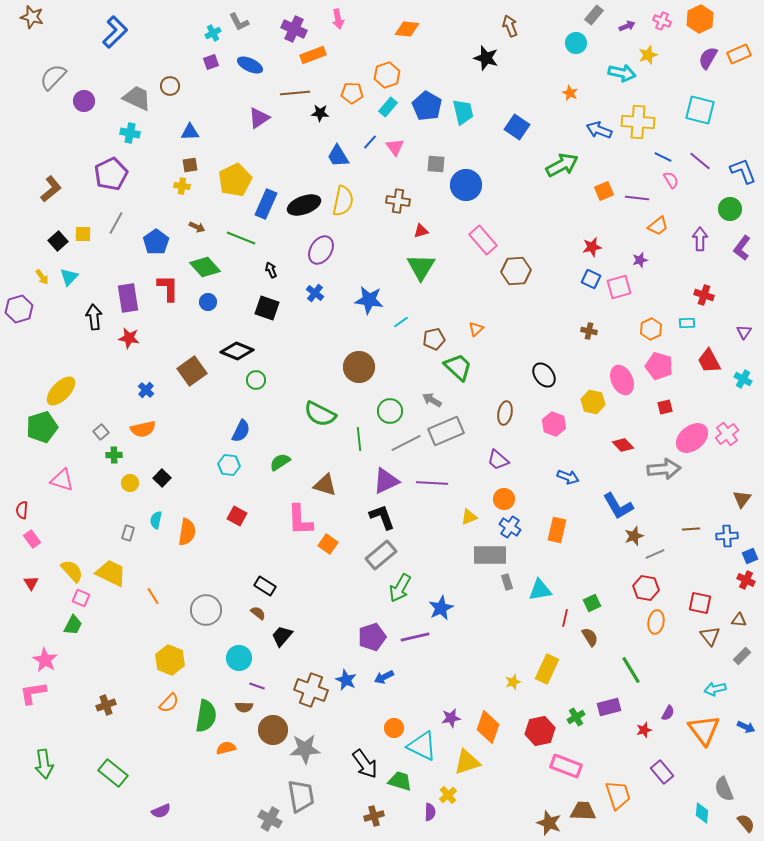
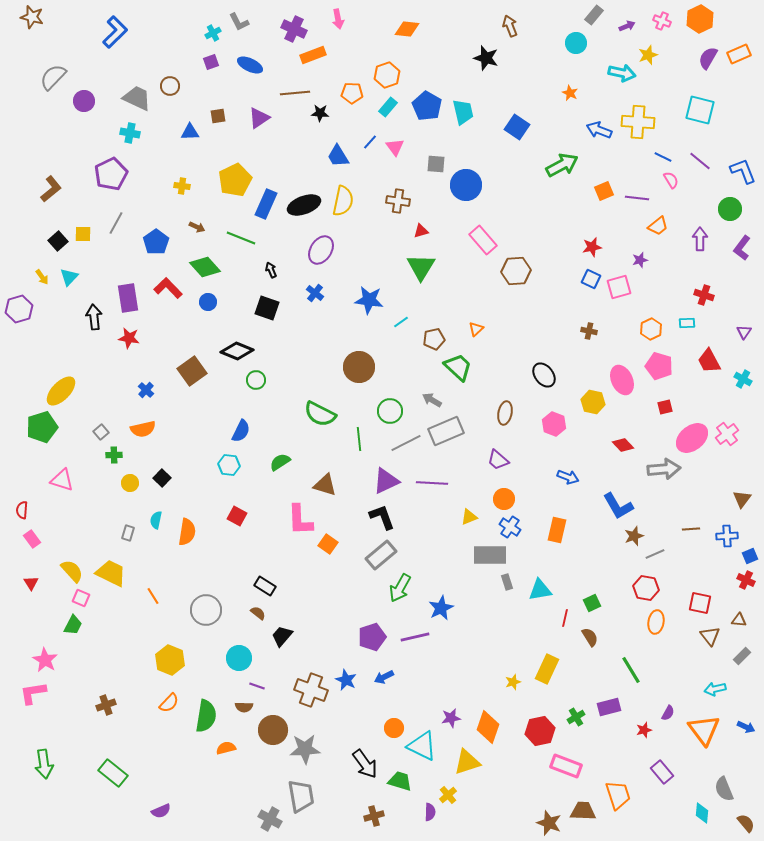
brown square at (190, 165): moved 28 px right, 49 px up
red L-shape at (168, 288): rotated 44 degrees counterclockwise
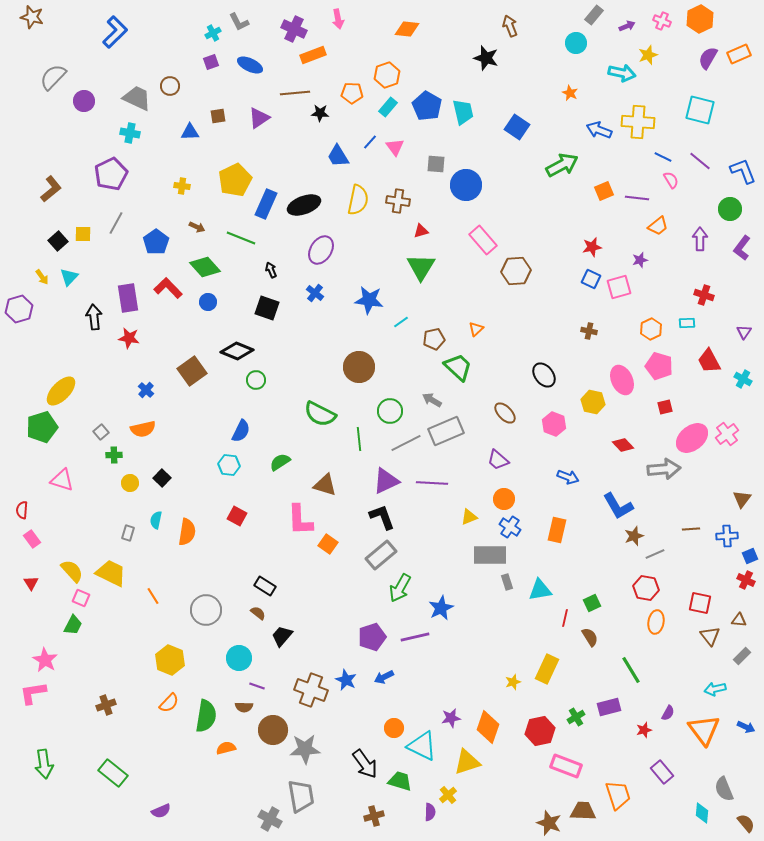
yellow semicircle at (343, 201): moved 15 px right, 1 px up
brown ellipse at (505, 413): rotated 55 degrees counterclockwise
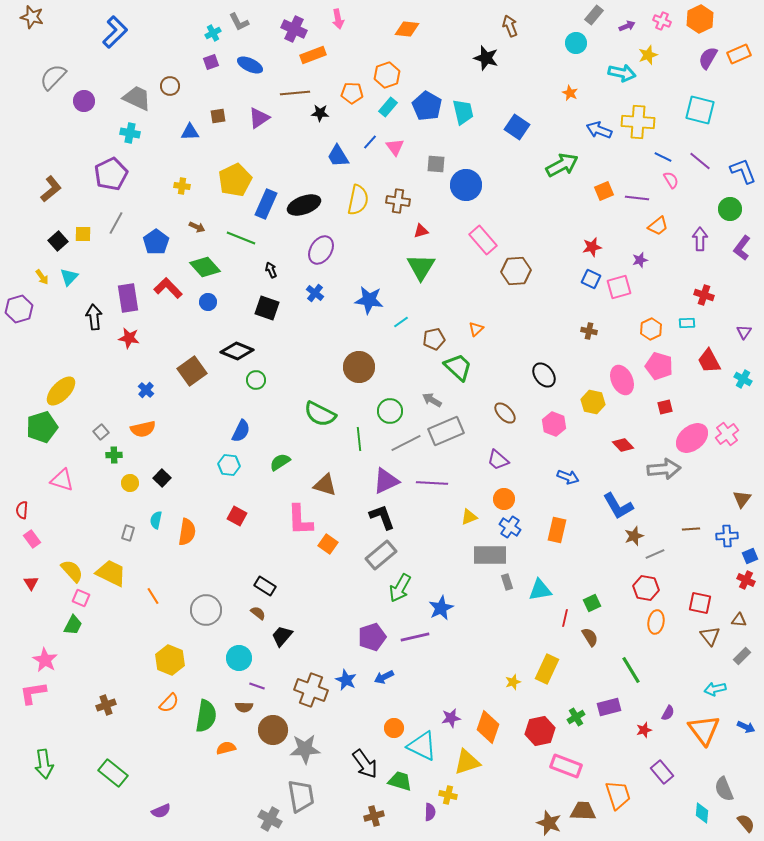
yellow cross at (448, 795): rotated 36 degrees counterclockwise
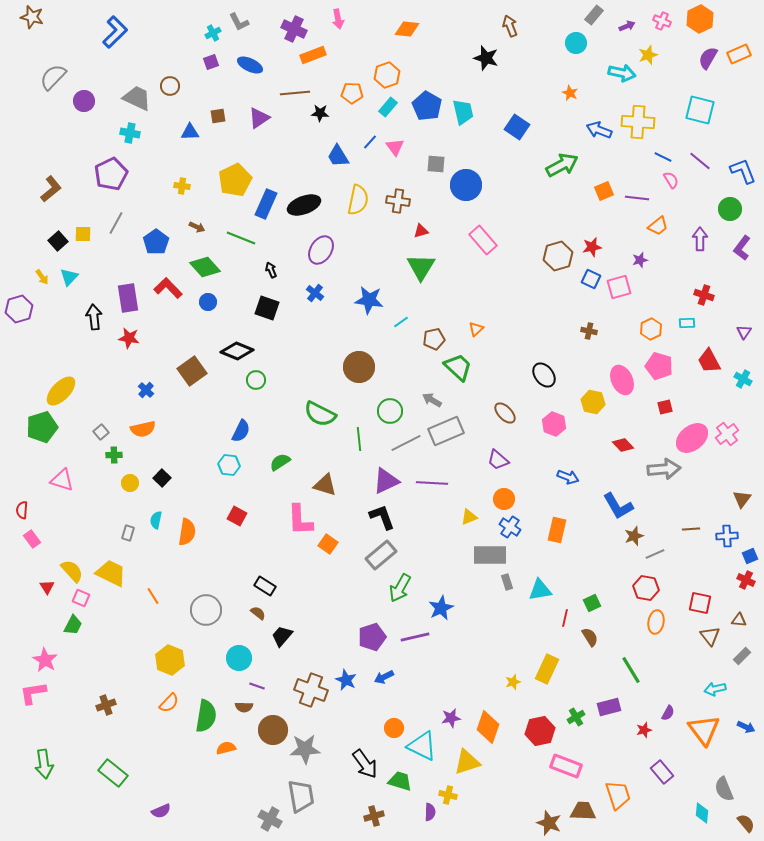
brown hexagon at (516, 271): moved 42 px right, 15 px up; rotated 12 degrees counterclockwise
red triangle at (31, 583): moved 16 px right, 4 px down
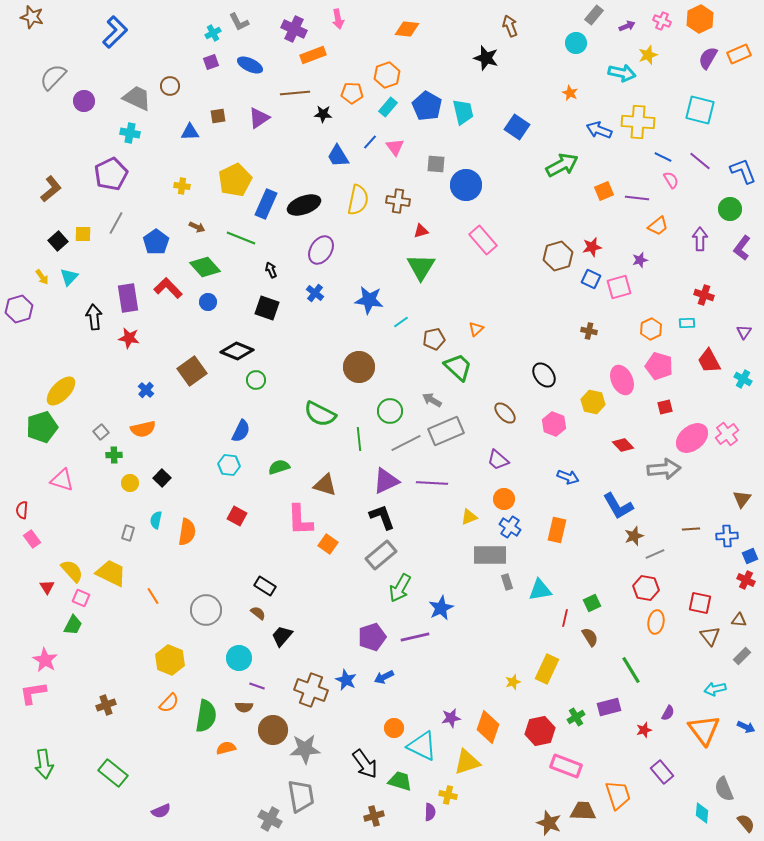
black star at (320, 113): moved 3 px right, 1 px down
green semicircle at (280, 462): moved 1 px left, 5 px down; rotated 15 degrees clockwise
